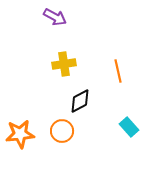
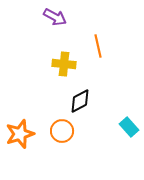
yellow cross: rotated 15 degrees clockwise
orange line: moved 20 px left, 25 px up
orange star: rotated 12 degrees counterclockwise
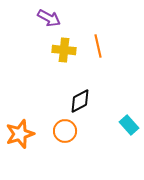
purple arrow: moved 6 px left, 1 px down
yellow cross: moved 14 px up
cyan rectangle: moved 2 px up
orange circle: moved 3 px right
